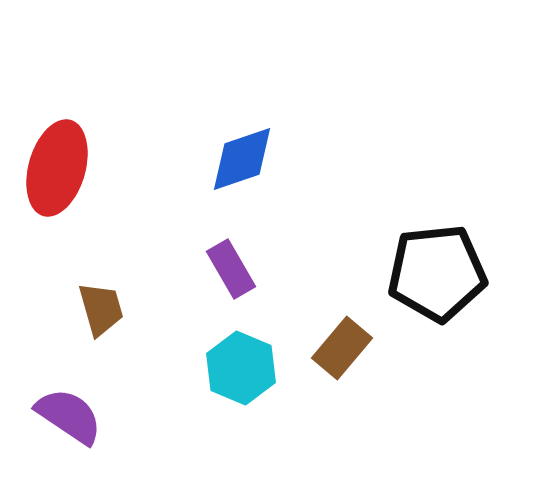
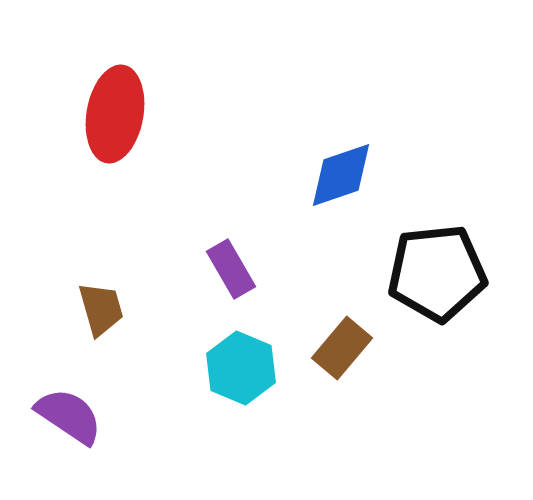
blue diamond: moved 99 px right, 16 px down
red ellipse: moved 58 px right, 54 px up; rotated 6 degrees counterclockwise
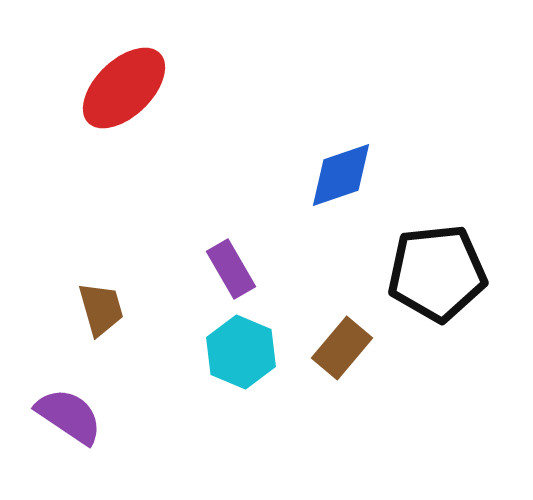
red ellipse: moved 9 px right, 26 px up; rotated 36 degrees clockwise
cyan hexagon: moved 16 px up
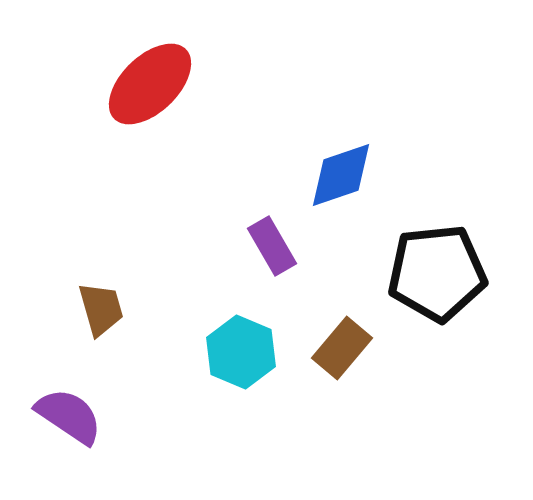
red ellipse: moved 26 px right, 4 px up
purple rectangle: moved 41 px right, 23 px up
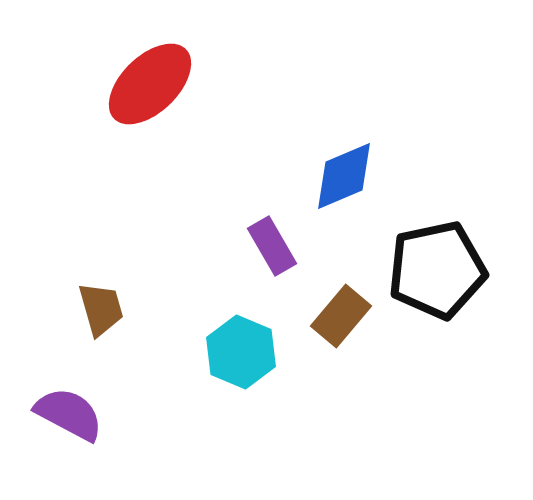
blue diamond: moved 3 px right, 1 px down; rotated 4 degrees counterclockwise
black pentagon: moved 3 px up; rotated 6 degrees counterclockwise
brown rectangle: moved 1 px left, 32 px up
purple semicircle: moved 2 px up; rotated 6 degrees counterclockwise
